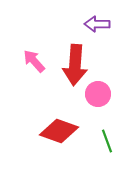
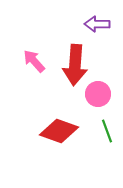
green line: moved 10 px up
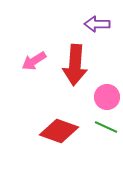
pink arrow: rotated 80 degrees counterclockwise
pink circle: moved 9 px right, 3 px down
green line: moved 1 px left, 4 px up; rotated 45 degrees counterclockwise
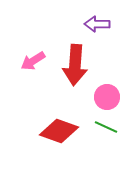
pink arrow: moved 1 px left
